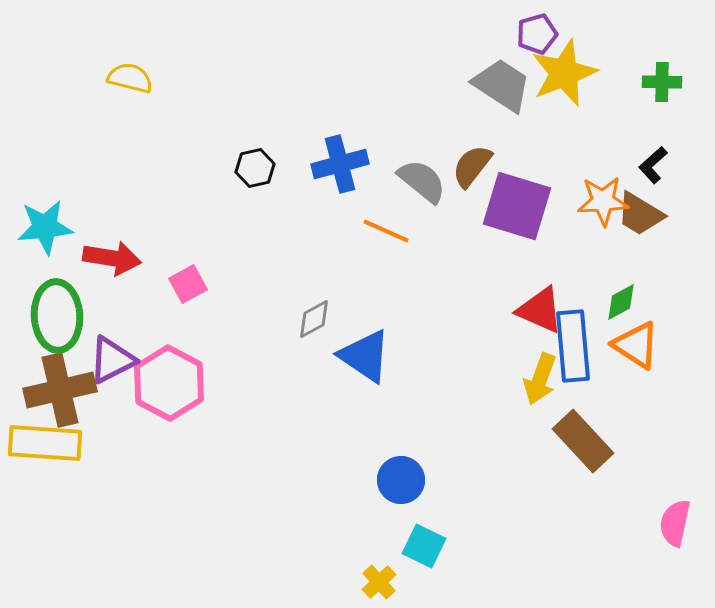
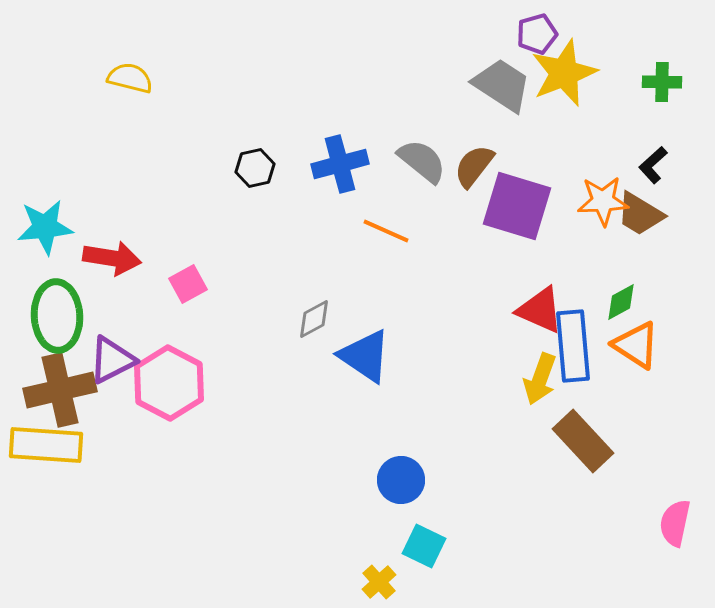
brown semicircle: moved 2 px right
gray semicircle: moved 20 px up
yellow rectangle: moved 1 px right, 2 px down
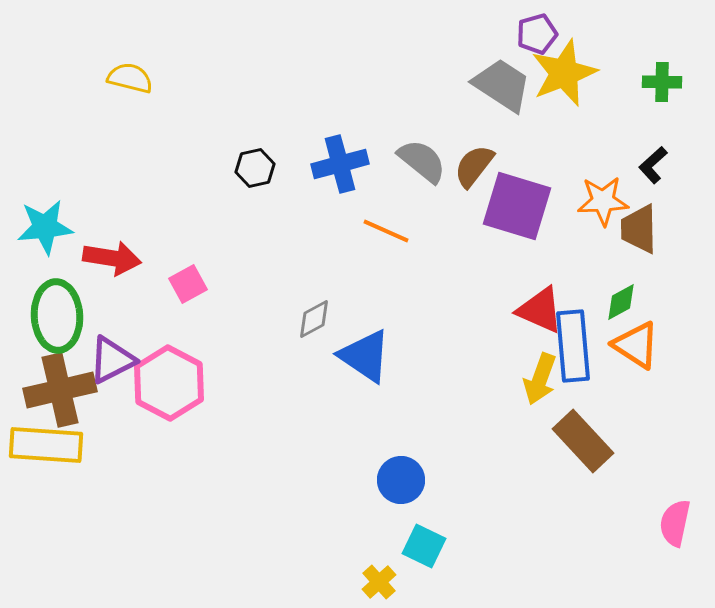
brown trapezoid: moved 1 px left, 15 px down; rotated 58 degrees clockwise
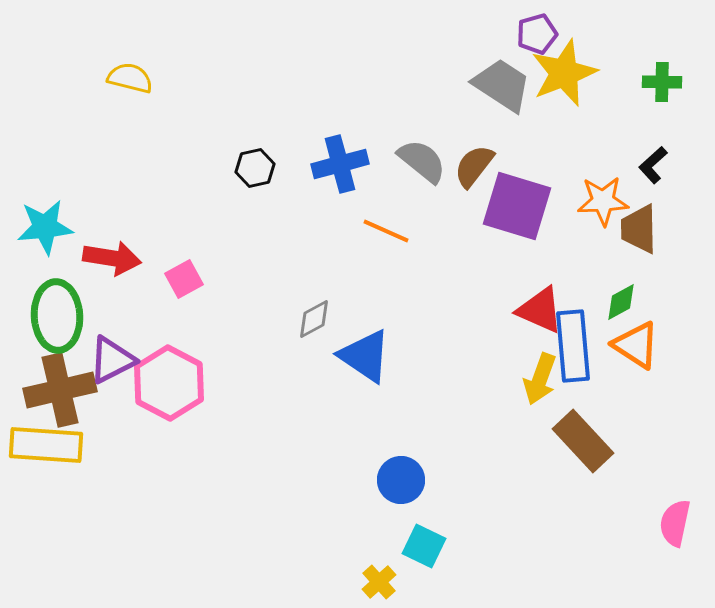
pink square: moved 4 px left, 5 px up
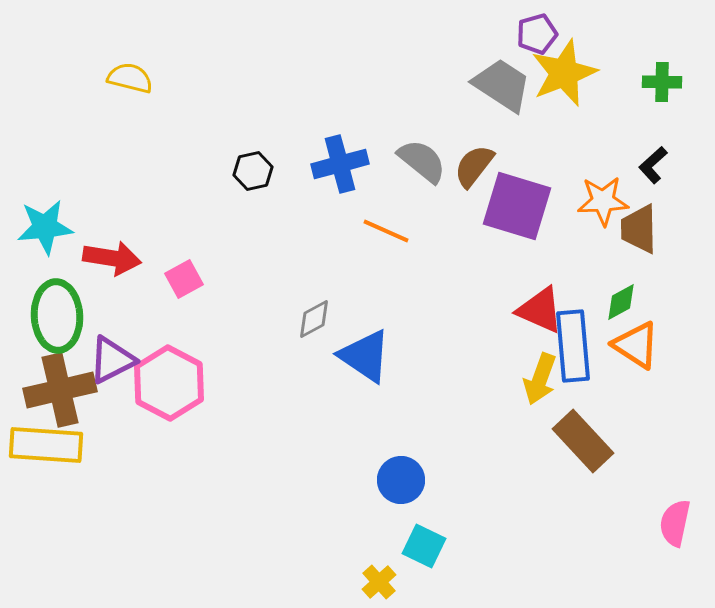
black hexagon: moved 2 px left, 3 px down
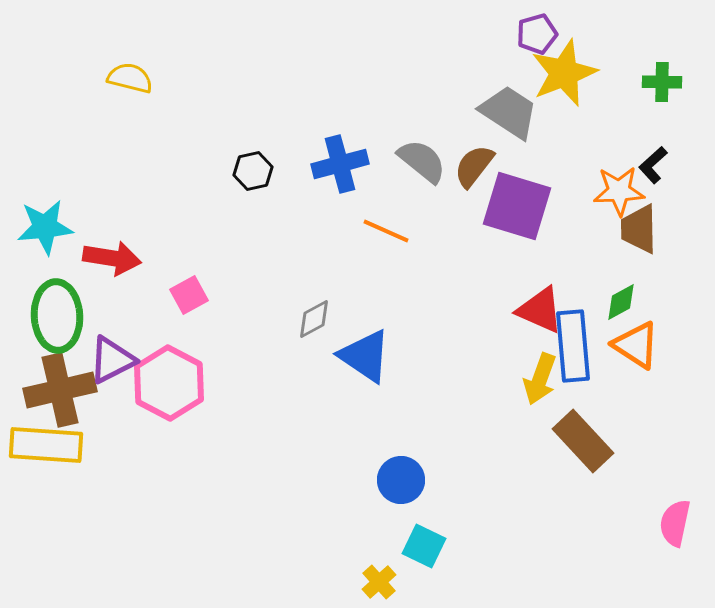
gray trapezoid: moved 7 px right, 27 px down
orange star: moved 16 px right, 10 px up
pink square: moved 5 px right, 16 px down
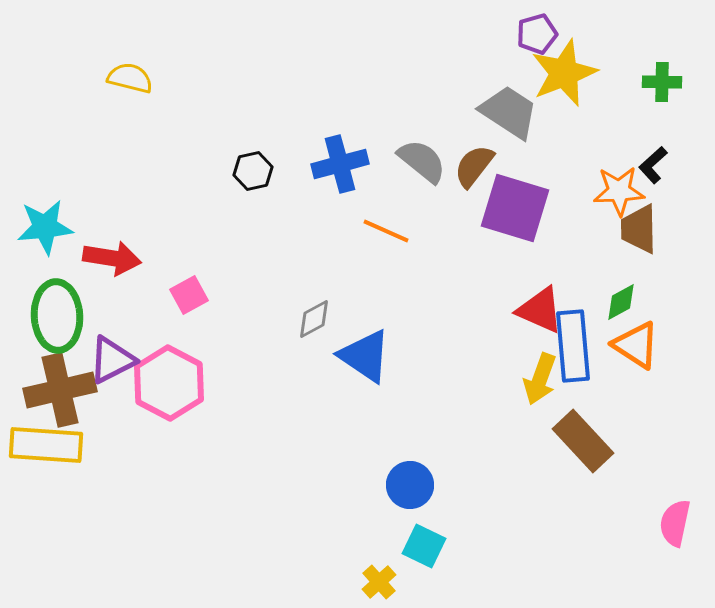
purple square: moved 2 px left, 2 px down
blue circle: moved 9 px right, 5 px down
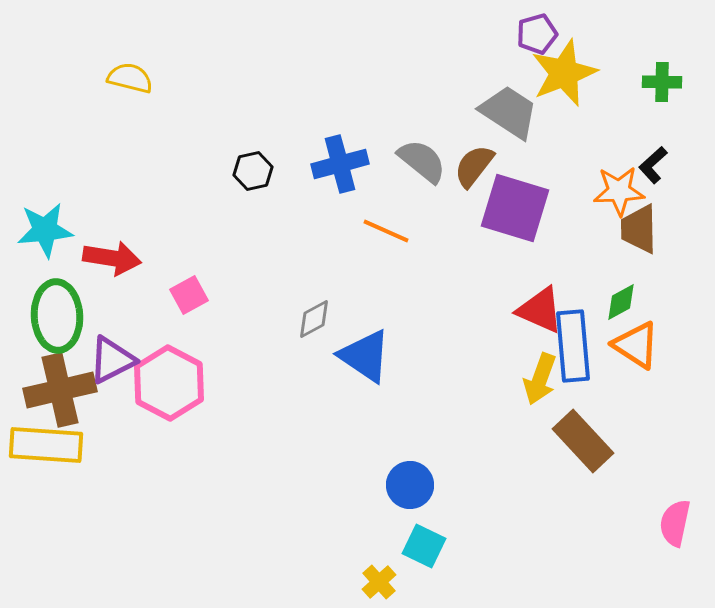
cyan star: moved 3 px down
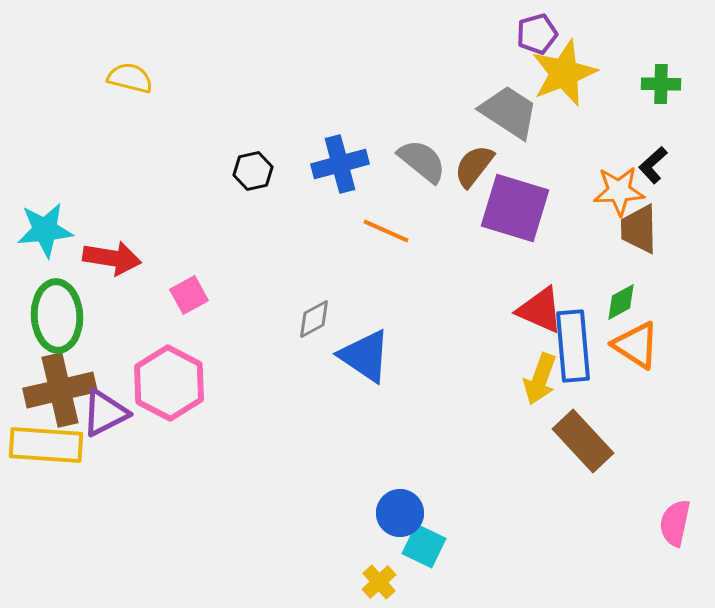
green cross: moved 1 px left, 2 px down
purple triangle: moved 7 px left, 53 px down
blue circle: moved 10 px left, 28 px down
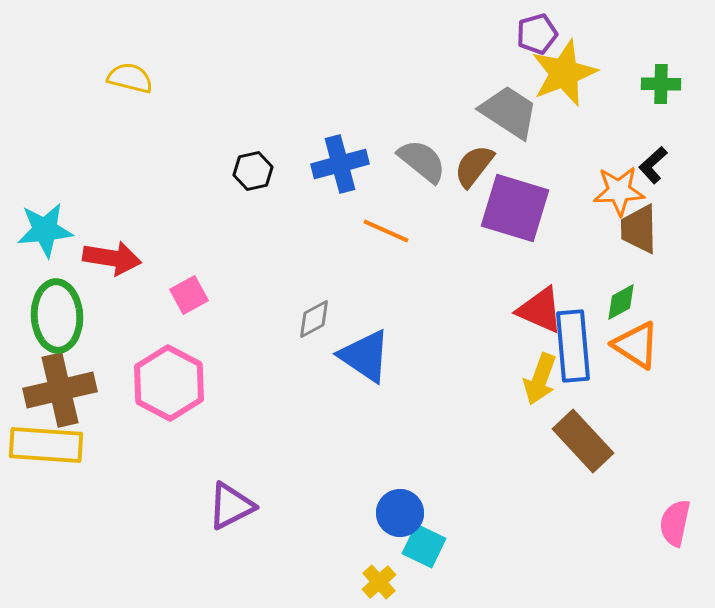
purple triangle: moved 126 px right, 93 px down
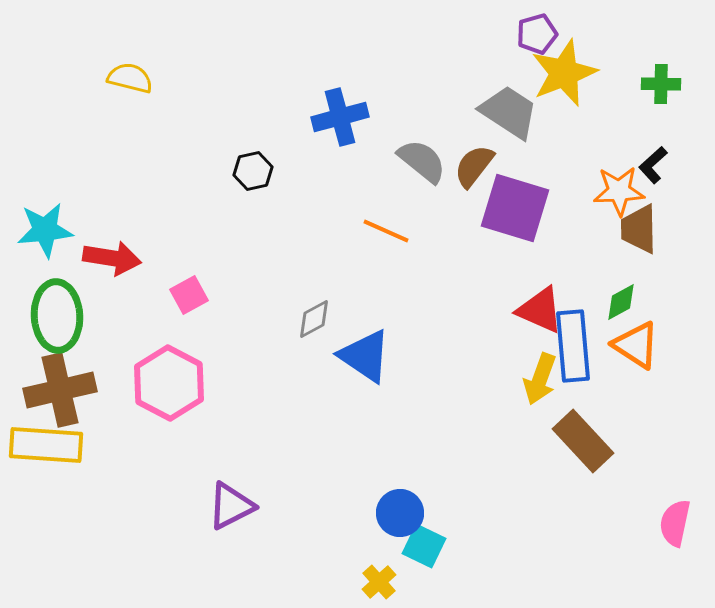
blue cross: moved 47 px up
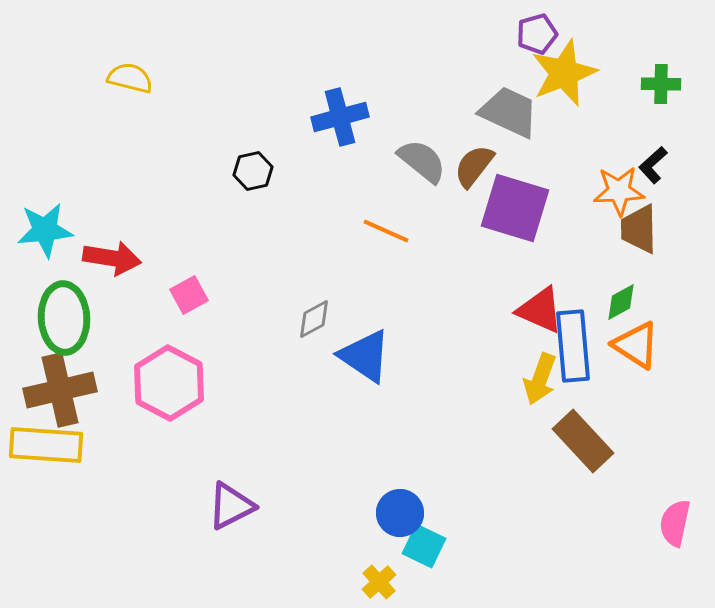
gray trapezoid: rotated 8 degrees counterclockwise
green ellipse: moved 7 px right, 2 px down
